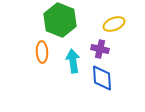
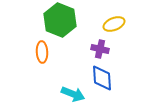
cyan arrow: moved 33 px down; rotated 120 degrees clockwise
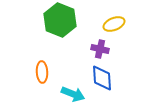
orange ellipse: moved 20 px down
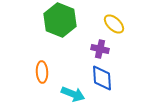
yellow ellipse: rotated 65 degrees clockwise
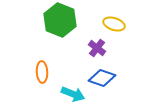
yellow ellipse: rotated 25 degrees counterclockwise
purple cross: moved 3 px left, 1 px up; rotated 24 degrees clockwise
blue diamond: rotated 68 degrees counterclockwise
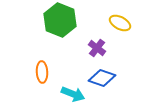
yellow ellipse: moved 6 px right, 1 px up; rotated 10 degrees clockwise
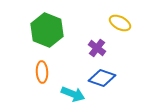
green hexagon: moved 13 px left, 10 px down
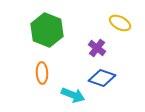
orange ellipse: moved 1 px down
cyan arrow: moved 1 px down
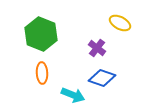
green hexagon: moved 6 px left, 4 px down
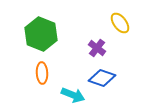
yellow ellipse: rotated 25 degrees clockwise
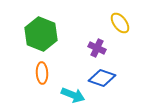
purple cross: rotated 12 degrees counterclockwise
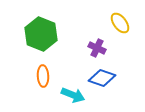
orange ellipse: moved 1 px right, 3 px down
